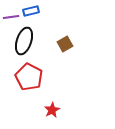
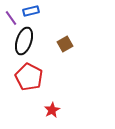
purple line: moved 1 px down; rotated 63 degrees clockwise
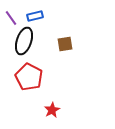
blue rectangle: moved 4 px right, 5 px down
brown square: rotated 21 degrees clockwise
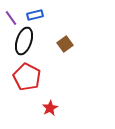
blue rectangle: moved 1 px up
brown square: rotated 28 degrees counterclockwise
red pentagon: moved 2 px left
red star: moved 2 px left, 2 px up
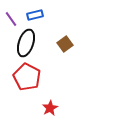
purple line: moved 1 px down
black ellipse: moved 2 px right, 2 px down
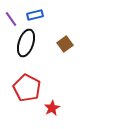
red pentagon: moved 11 px down
red star: moved 2 px right
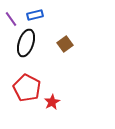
red star: moved 6 px up
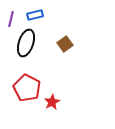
purple line: rotated 49 degrees clockwise
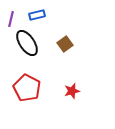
blue rectangle: moved 2 px right
black ellipse: moved 1 px right; rotated 52 degrees counterclockwise
red star: moved 20 px right, 11 px up; rotated 14 degrees clockwise
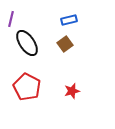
blue rectangle: moved 32 px right, 5 px down
red pentagon: moved 1 px up
